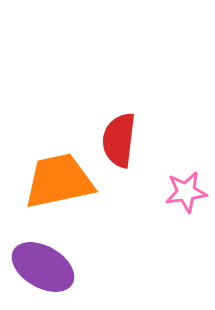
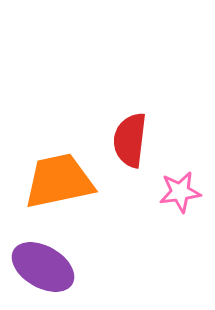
red semicircle: moved 11 px right
pink star: moved 6 px left
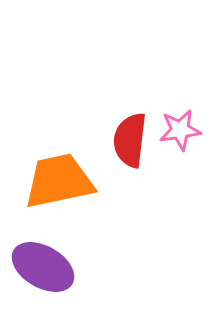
pink star: moved 62 px up
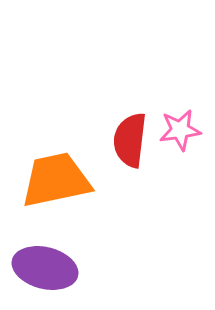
orange trapezoid: moved 3 px left, 1 px up
purple ellipse: moved 2 px right, 1 px down; rotated 16 degrees counterclockwise
